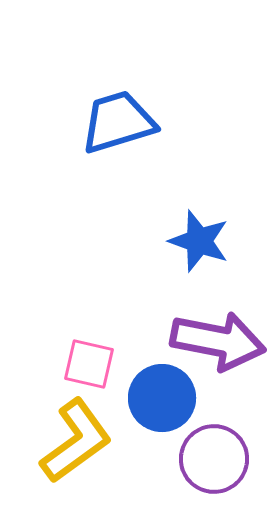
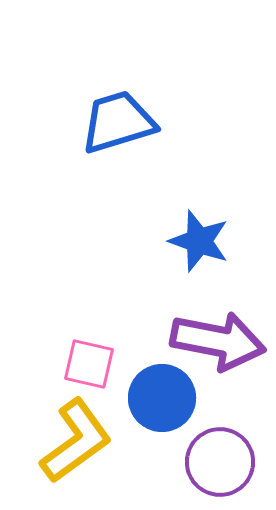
purple circle: moved 6 px right, 3 px down
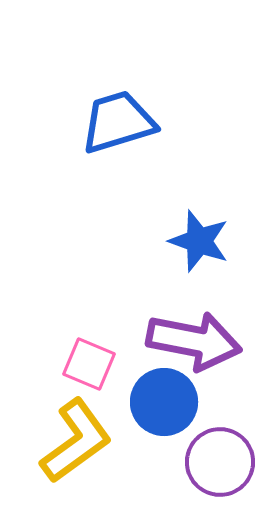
purple arrow: moved 24 px left
pink square: rotated 10 degrees clockwise
blue circle: moved 2 px right, 4 px down
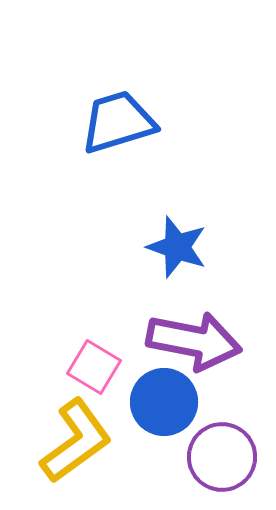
blue star: moved 22 px left, 6 px down
pink square: moved 5 px right, 3 px down; rotated 8 degrees clockwise
purple circle: moved 2 px right, 5 px up
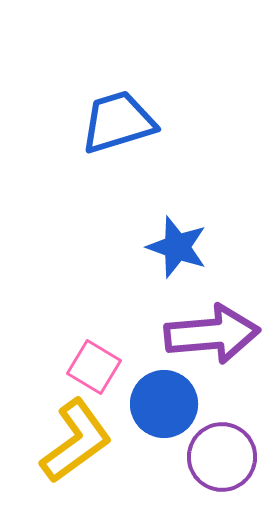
purple arrow: moved 18 px right, 7 px up; rotated 16 degrees counterclockwise
blue circle: moved 2 px down
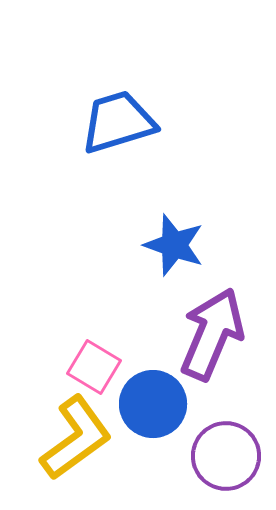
blue star: moved 3 px left, 2 px up
purple arrow: rotated 62 degrees counterclockwise
blue circle: moved 11 px left
yellow L-shape: moved 3 px up
purple circle: moved 4 px right, 1 px up
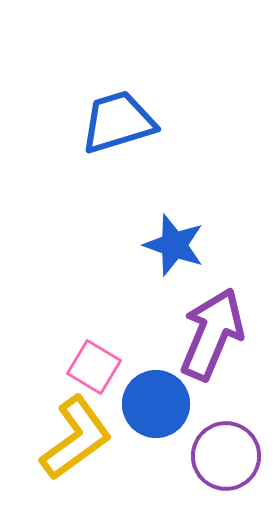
blue circle: moved 3 px right
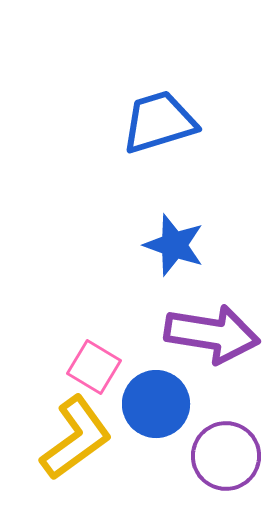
blue trapezoid: moved 41 px right
purple arrow: rotated 76 degrees clockwise
